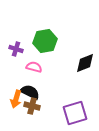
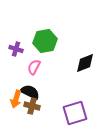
pink semicircle: rotated 77 degrees counterclockwise
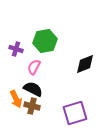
black diamond: moved 1 px down
black semicircle: moved 3 px right, 3 px up
orange arrow: rotated 42 degrees counterclockwise
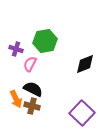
pink semicircle: moved 4 px left, 3 px up
purple square: moved 7 px right; rotated 30 degrees counterclockwise
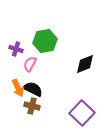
orange arrow: moved 2 px right, 11 px up
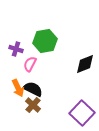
brown cross: moved 1 px right, 1 px up; rotated 28 degrees clockwise
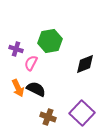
green hexagon: moved 5 px right
pink semicircle: moved 1 px right, 1 px up
black semicircle: moved 3 px right
brown cross: moved 15 px right, 12 px down; rotated 21 degrees counterclockwise
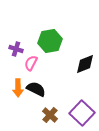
orange arrow: rotated 24 degrees clockwise
brown cross: moved 2 px right, 2 px up; rotated 21 degrees clockwise
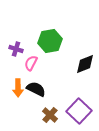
purple square: moved 3 px left, 2 px up
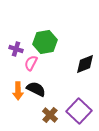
green hexagon: moved 5 px left, 1 px down
orange arrow: moved 3 px down
